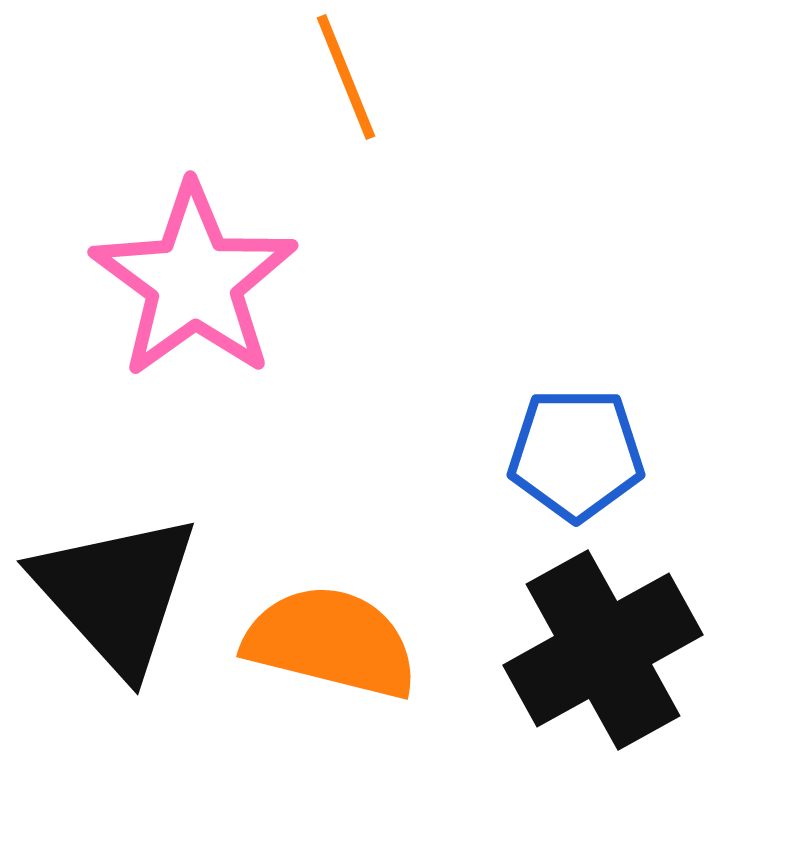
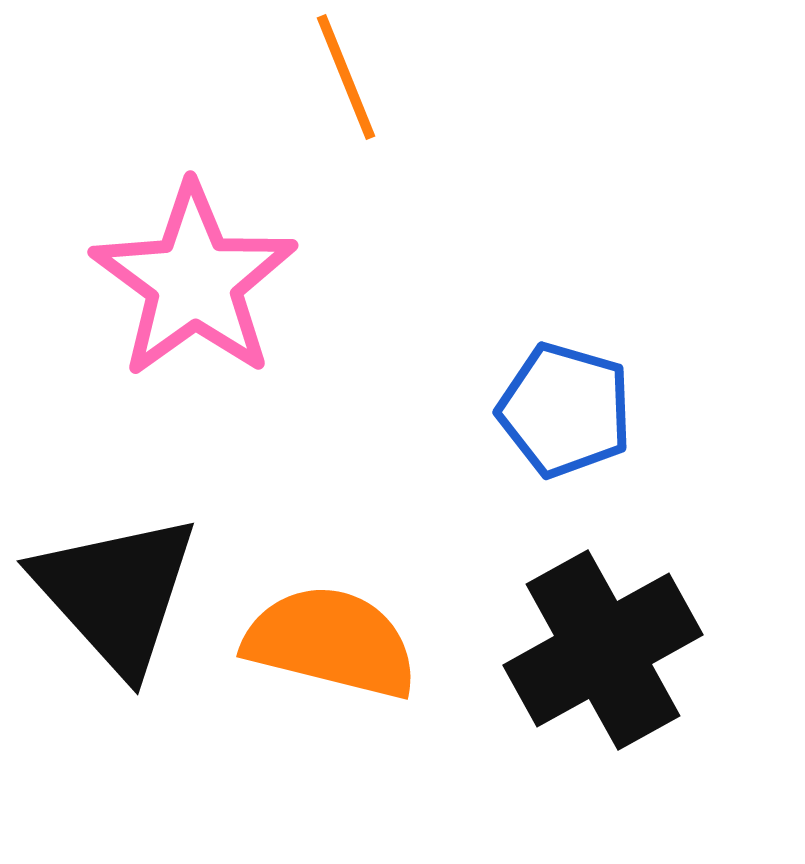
blue pentagon: moved 11 px left, 44 px up; rotated 16 degrees clockwise
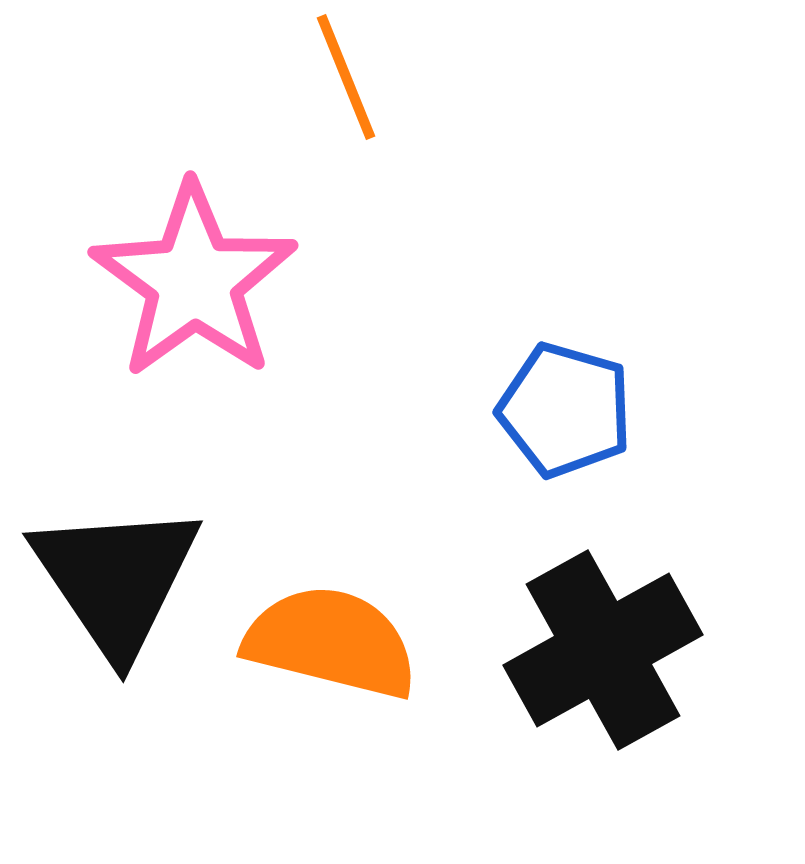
black triangle: moved 14 px up; rotated 8 degrees clockwise
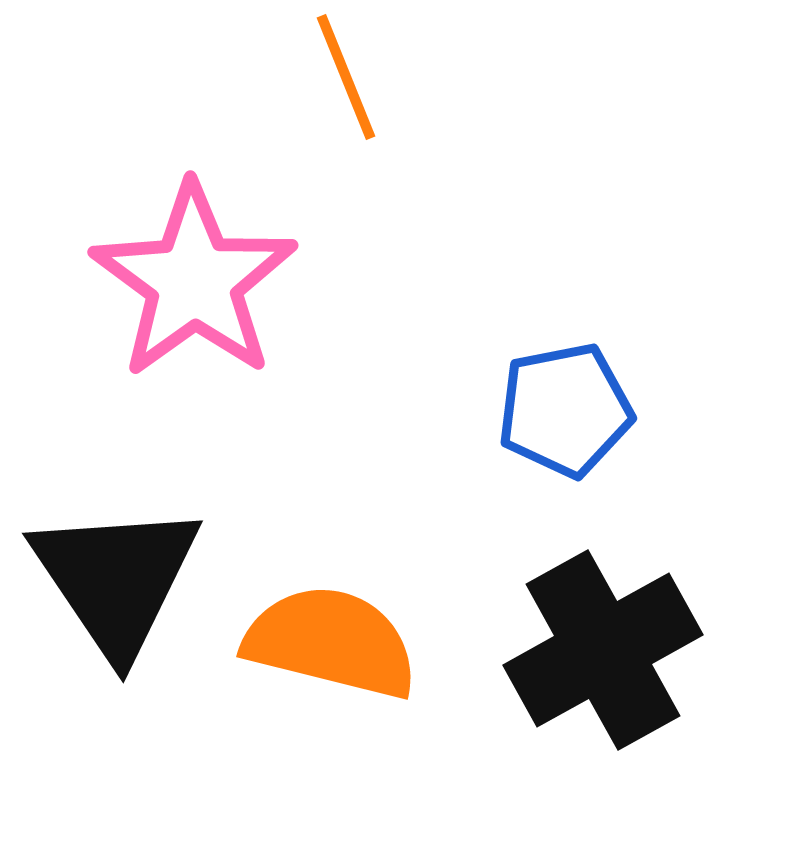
blue pentagon: rotated 27 degrees counterclockwise
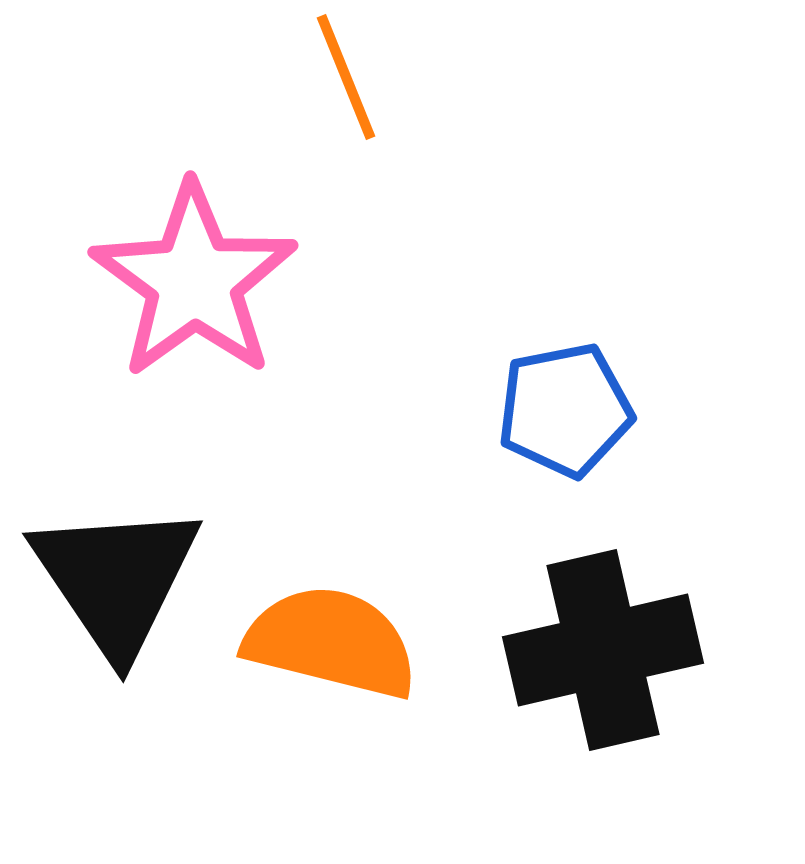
black cross: rotated 16 degrees clockwise
